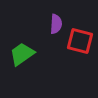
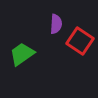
red square: rotated 20 degrees clockwise
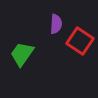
green trapezoid: rotated 20 degrees counterclockwise
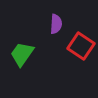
red square: moved 1 px right, 5 px down
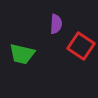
green trapezoid: rotated 112 degrees counterclockwise
